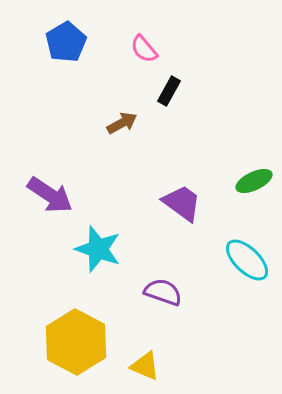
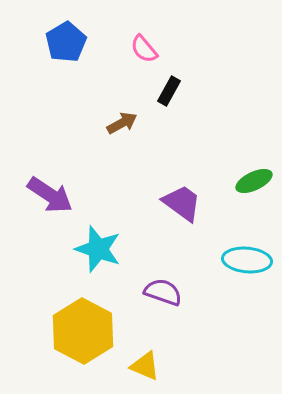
cyan ellipse: rotated 39 degrees counterclockwise
yellow hexagon: moved 7 px right, 11 px up
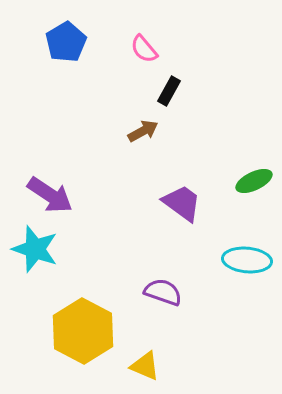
brown arrow: moved 21 px right, 8 px down
cyan star: moved 63 px left
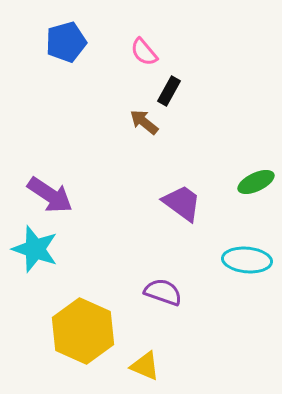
blue pentagon: rotated 15 degrees clockwise
pink semicircle: moved 3 px down
brown arrow: moved 1 px right, 9 px up; rotated 112 degrees counterclockwise
green ellipse: moved 2 px right, 1 px down
yellow hexagon: rotated 4 degrees counterclockwise
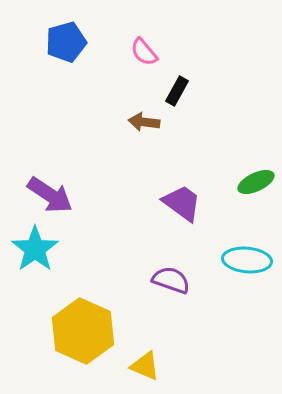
black rectangle: moved 8 px right
brown arrow: rotated 32 degrees counterclockwise
cyan star: rotated 18 degrees clockwise
purple semicircle: moved 8 px right, 12 px up
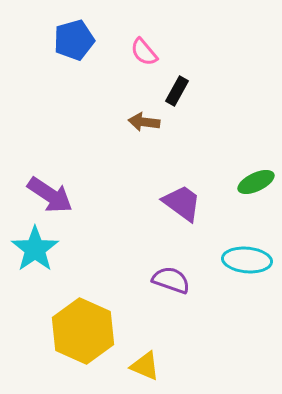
blue pentagon: moved 8 px right, 2 px up
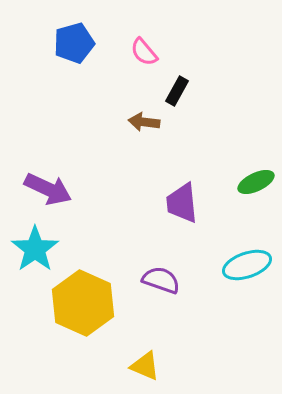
blue pentagon: moved 3 px down
purple arrow: moved 2 px left, 6 px up; rotated 9 degrees counterclockwise
purple trapezoid: rotated 132 degrees counterclockwise
cyan ellipse: moved 5 px down; rotated 24 degrees counterclockwise
purple semicircle: moved 10 px left
yellow hexagon: moved 28 px up
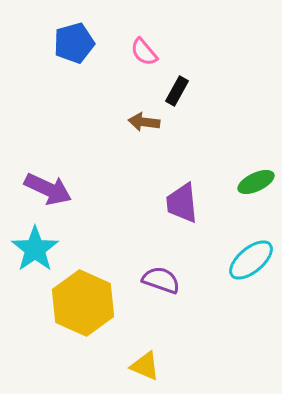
cyan ellipse: moved 4 px right, 5 px up; rotated 21 degrees counterclockwise
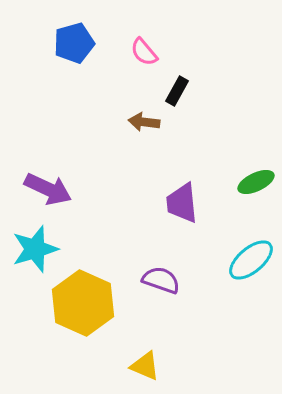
cyan star: rotated 18 degrees clockwise
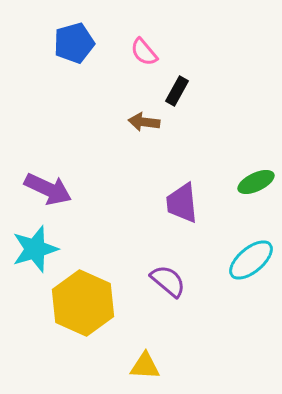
purple semicircle: moved 7 px right, 1 px down; rotated 21 degrees clockwise
yellow triangle: rotated 20 degrees counterclockwise
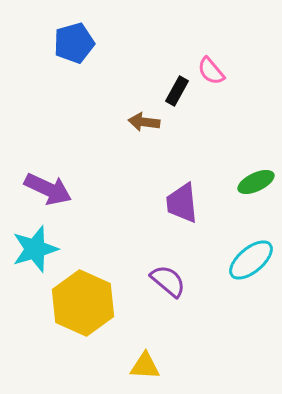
pink semicircle: moved 67 px right, 19 px down
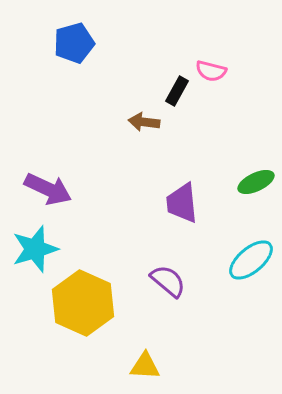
pink semicircle: rotated 36 degrees counterclockwise
